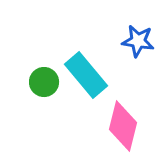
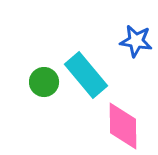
blue star: moved 2 px left
pink diamond: rotated 15 degrees counterclockwise
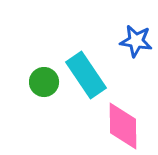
cyan rectangle: rotated 6 degrees clockwise
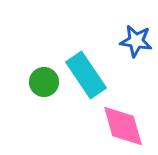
pink diamond: rotated 15 degrees counterclockwise
